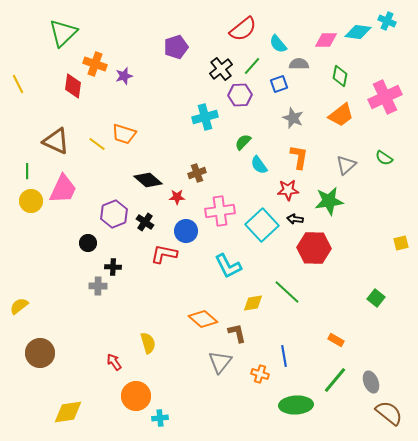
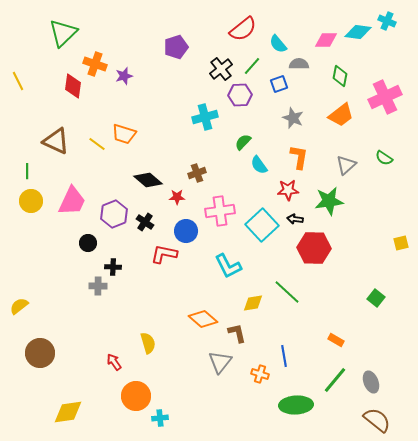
yellow line at (18, 84): moved 3 px up
pink trapezoid at (63, 189): moved 9 px right, 12 px down
brown semicircle at (389, 413): moved 12 px left, 7 px down
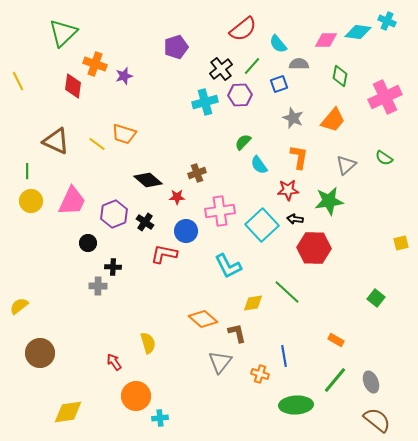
orange trapezoid at (341, 115): moved 8 px left, 5 px down; rotated 12 degrees counterclockwise
cyan cross at (205, 117): moved 15 px up
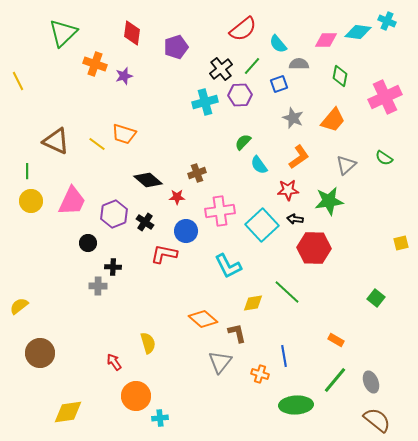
red diamond at (73, 86): moved 59 px right, 53 px up
orange L-shape at (299, 157): rotated 45 degrees clockwise
